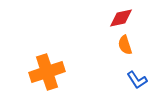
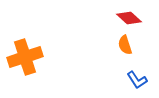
red diamond: moved 8 px right; rotated 55 degrees clockwise
orange cross: moved 22 px left, 15 px up
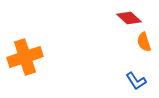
orange semicircle: moved 19 px right, 3 px up
blue L-shape: moved 1 px left, 1 px down
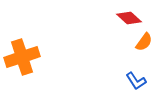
orange semicircle: rotated 126 degrees counterclockwise
orange cross: moved 3 px left
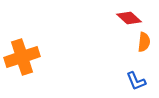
orange semicircle: rotated 30 degrees counterclockwise
blue L-shape: rotated 10 degrees clockwise
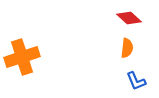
orange semicircle: moved 17 px left, 6 px down
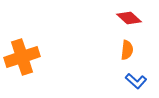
orange semicircle: moved 2 px down
blue L-shape: rotated 25 degrees counterclockwise
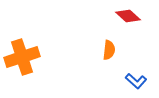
red diamond: moved 1 px left, 2 px up
orange semicircle: moved 18 px left
